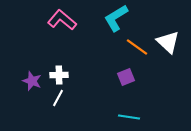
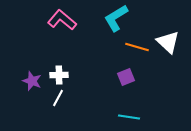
orange line: rotated 20 degrees counterclockwise
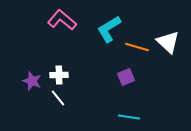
cyan L-shape: moved 7 px left, 11 px down
white line: rotated 66 degrees counterclockwise
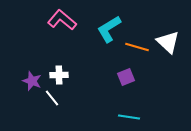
white line: moved 6 px left
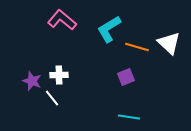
white triangle: moved 1 px right, 1 px down
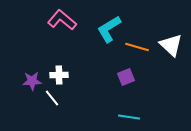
white triangle: moved 2 px right, 2 px down
purple star: rotated 24 degrees counterclockwise
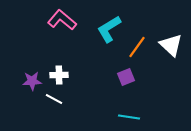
orange line: rotated 70 degrees counterclockwise
white line: moved 2 px right, 1 px down; rotated 24 degrees counterclockwise
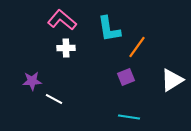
cyan L-shape: rotated 68 degrees counterclockwise
white triangle: moved 1 px right, 35 px down; rotated 45 degrees clockwise
white cross: moved 7 px right, 27 px up
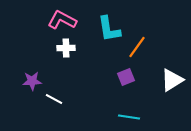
pink L-shape: rotated 12 degrees counterclockwise
